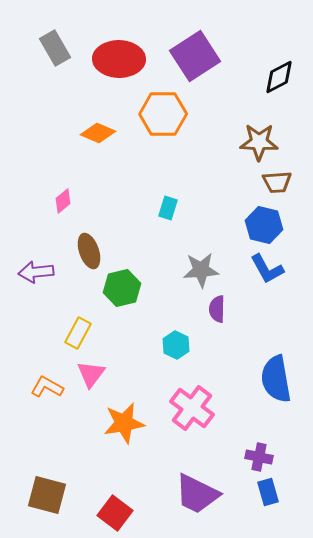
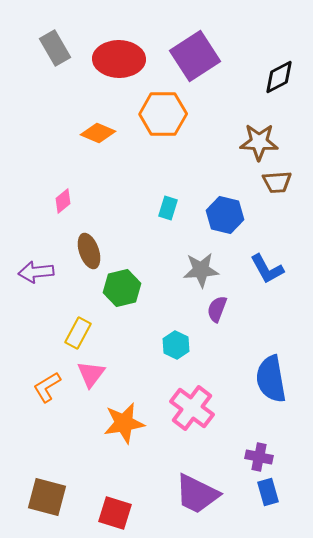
blue hexagon: moved 39 px left, 10 px up
purple semicircle: rotated 20 degrees clockwise
blue semicircle: moved 5 px left
orange L-shape: rotated 60 degrees counterclockwise
brown square: moved 2 px down
red square: rotated 20 degrees counterclockwise
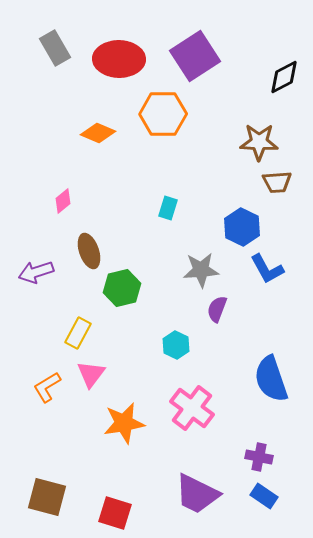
black diamond: moved 5 px right
blue hexagon: moved 17 px right, 12 px down; rotated 12 degrees clockwise
purple arrow: rotated 12 degrees counterclockwise
blue semicircle: rotated 9 degrees counterclockwise
blue rectangle: moved 4 px left, 4 px down; rotated 40 degrees counterclockwise
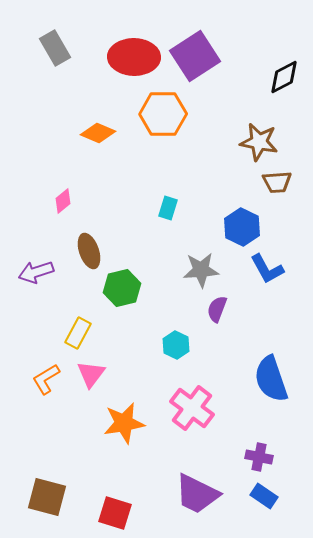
red ellipse: moved 15 px right, 2 px up
brown star: rotated 9 degrees clockwise
orange L-shape: moved 1 px left, 8 px up
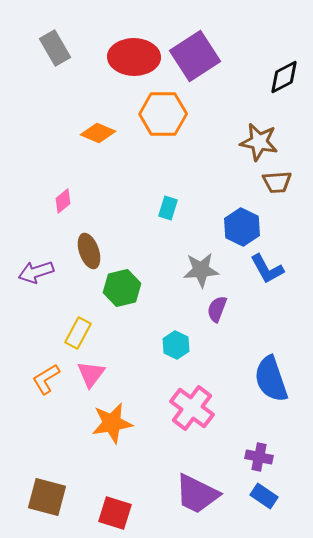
orange star: moved 12 px left
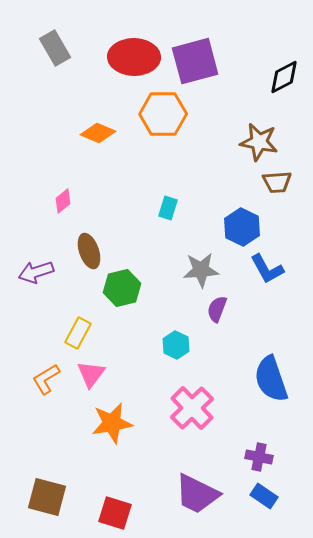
purple square: moved 5 px down; rotated 18 degrees clockwise
pink cross: rotated 9 degrees clockwise
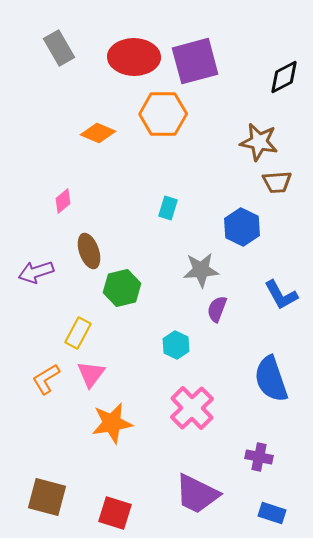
gray rectangle: moved 4 px right
blue L-shape: moved 14 px right, 26 px down
blue rectangle: moved 8 px right, 17 px down; rotated 16 degrees counterclockwise
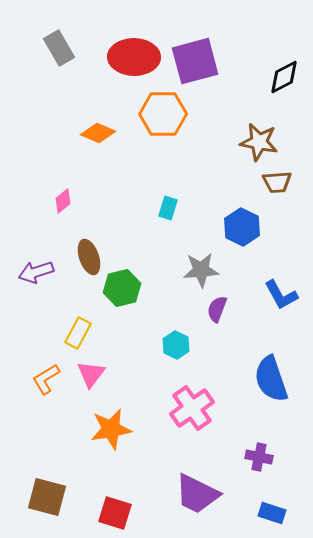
brown ellipse: moved 6 px down
pink cross: rotated 9 degrees clockwise
orange star: moved 1 px left, 6 px down
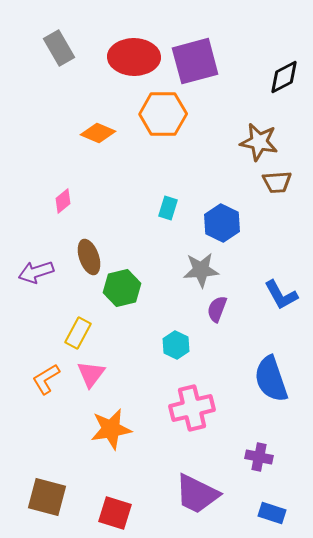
blue hexagon: moved 20 px left, 4 px up
pink cross: rotated 21 degrees clockwise
